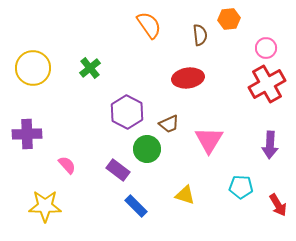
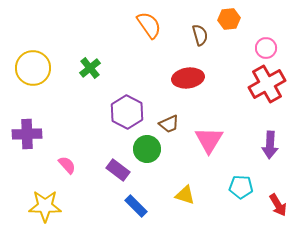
brown semicircle: rotated 10 degrees counterclockwise
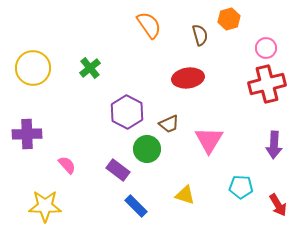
orange hexagon: rotated 10 degrees counterclockwise
red cross: rotated 15 degrees clockwise
purple arrow: moved 4 px right
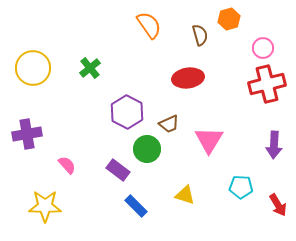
pink circle: moved 3 px left
purple cross: rotated 8 degrees counterclockwise
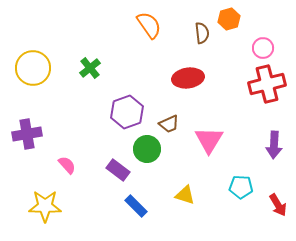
brown semicircle: moved 2 px right, 2 px up; rotated 10 degrees clockwise
purple hexagon: rotated 12 degrees clockwise
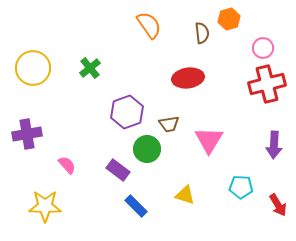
brown trapezoid: rotated 15 degrees clockwise
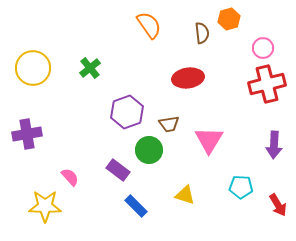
green circle: moved 2 px right, 1 px down
pink semicircle: moved 3 px right, 12 px down
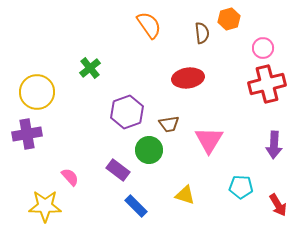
yellow circle: moved 4 px right, 24 px down
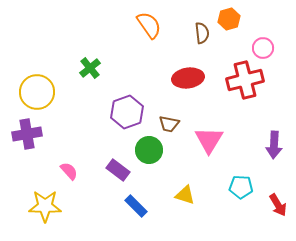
red cross: moved 22 px left, 4 px up
brown trapezoid: rotated 20 degrees clockwise
pink semicircle: moved 1 px left, 6 px up
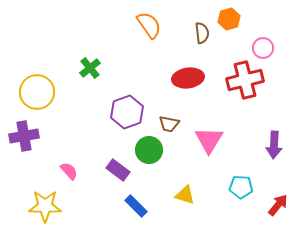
purple cross: moved 3 px left, 2 px down
red arrow: rotated 110 degrees counterclockwise
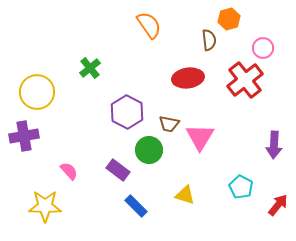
brown semicircle: moved 7 px right, 7 px down
red cross: rotated 24 degrees counterclockwise
purple hexagon: rotated 12 degrees counterclockwise
pink triangle: moved 9 px left, 3 px up
cyan pentagon: rotated 25 degrees clockwise
